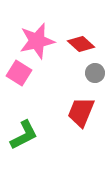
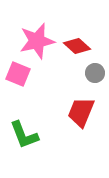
red diamond: moved 4 px left, 2 px down
pink square: moved 1 px left, 1 px down; rotated 10 degrees counterclockwise
green L-shape: rotated 96 degrees clockwise
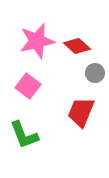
pink square: moved 10 px right, 12 px down; rotated 15 degrees clockwise
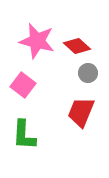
pink star: rotated 27 degrees clockwise
gray circle: moved 7 px left
pink square: moved 5 px left, 1 px up
green L-shape: rotated 24 degrees clockwise
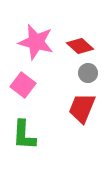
pink star: moved 1 px left, 1 px down
red diamond: moved 3 px right
red trapezoid: moved 1 px right, 4 px up
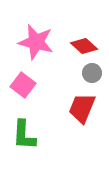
red diamond: moved 4 px right
gray circle: moved 4 px right
